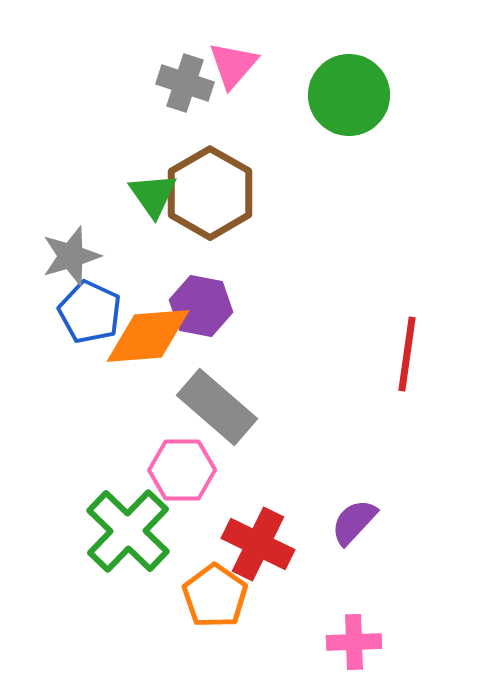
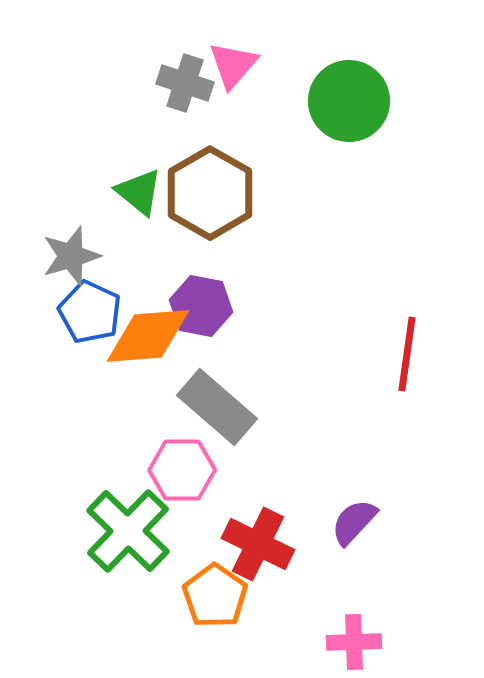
green circle: moved 6 px down
green triangle: moved 14 px left, 3 px up; rotated 16 degrees counterclockwise
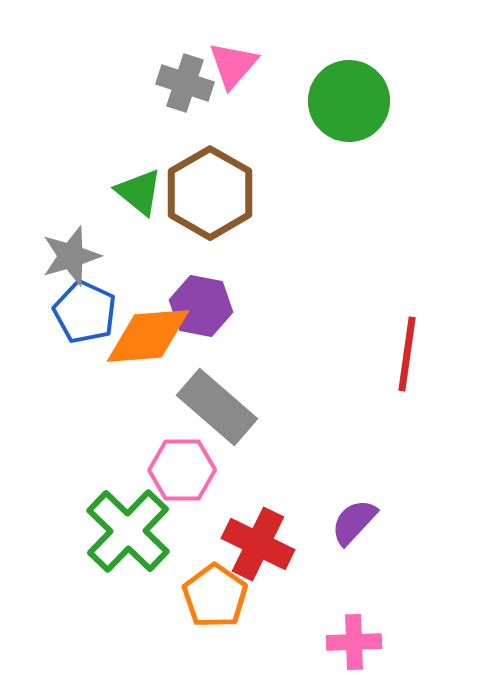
blue pentagon: moved 5 px left
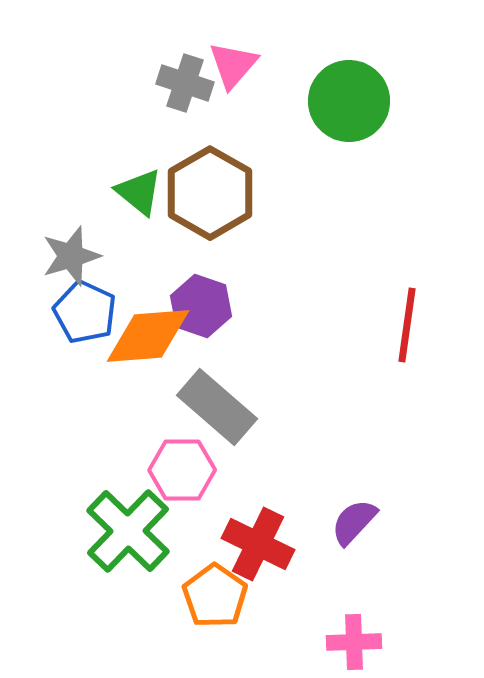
purple hexagon: rotated 8 degrees clockwise
red line: moved 29 px up
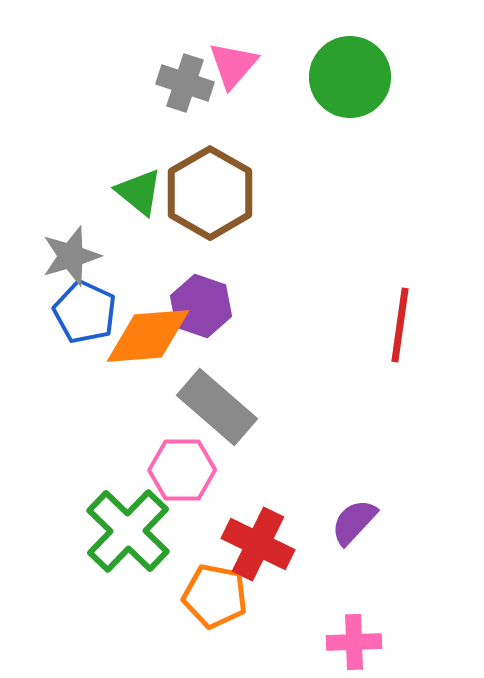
green circle: moved 1 px right, 24 px up
red line: moved 7 px left
orange pentagon: rotated 24 degrees counterclockwise
